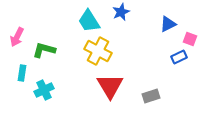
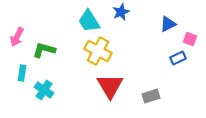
blue rectangle: moved 1 px left, 1 px down
cyan cross: rotated 30 degrees counterclockwise
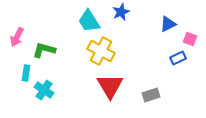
yellow cross: moved 3 px right
cyan rectangle: moved 4 px right
gray rectangle: moved 1 px up
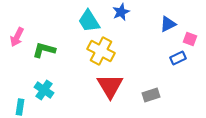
cyan rectangle: moved 6 px left, 34 px down
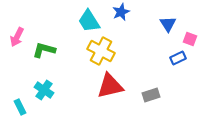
blue triangle: rotated 36 degrees counterclockwise
red triangle: rotated 48 degrees clockwise
cyan rectangle: rotated 35 degrees counterclockwise
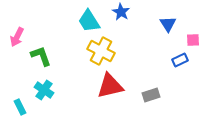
blue star: rotated 18 degrees counterclockwise
pink square: moved 3 px right, 1 px down; rotated 24 degrees counterclockwise
green L-shape: moved 3 px left, 6 px down; rotated 55 degrees clockwise
blue rectangle: moved 2 px right, 2 px down
